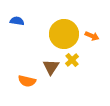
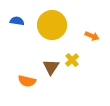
yellow circle: moved 12 px left, 9 px up
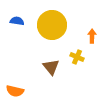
orange arrow: rotated 112 degrees counterclockwise
yellow cross: moved 5 px right, 3 px up; rotated 24 degrees counterclockwise
brown triangle: rotated 12 degrees counterclockwise
orange semicircle: moved 12 px left, 10 px down
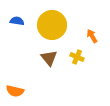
orange arrow: rotated 32 degrees counterclockwise
brown triangle: moved 2 px left, 9 px up
